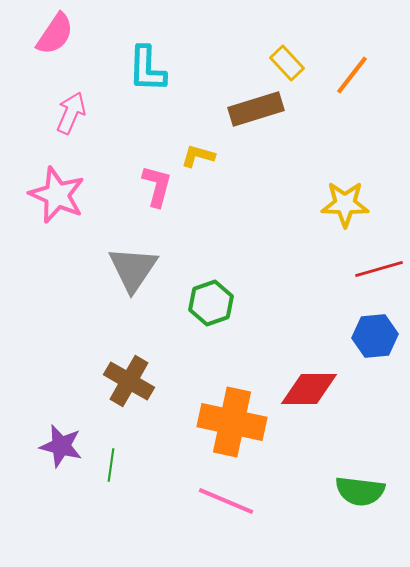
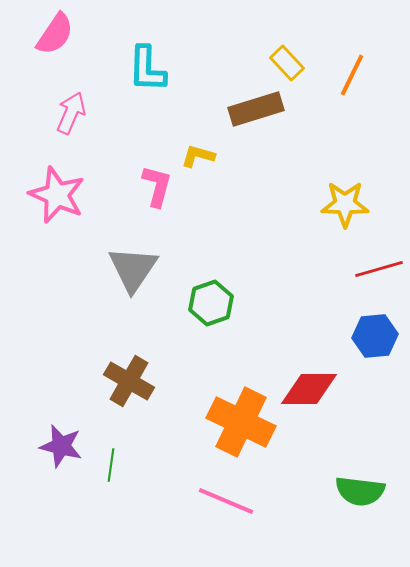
orange line: rotated 12 degrees counterclockwise
orange cross: moved 9 px right; rotated 14 degrees clockwise
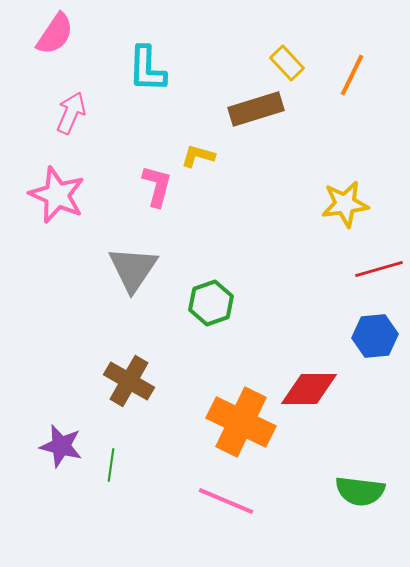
yellow star: rotated 9 degrees counterclockwise
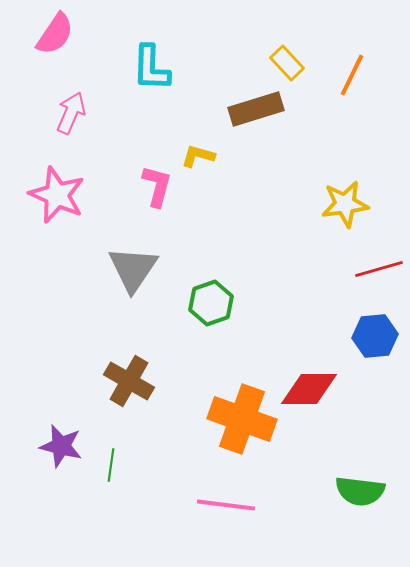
cyan L-shape: moved 4 px right, 1 px up
orange cross: moved 1 px right, 3 px up; rotated 6 degrees counterclockwise
pink line: moved 4 px down; rotated 16 degrees counterclockwise
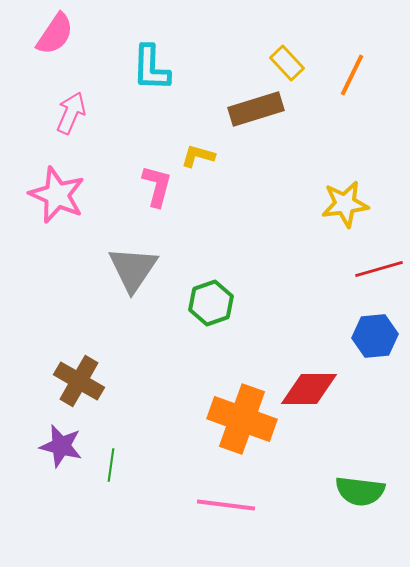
brown cross: moved 50 px left
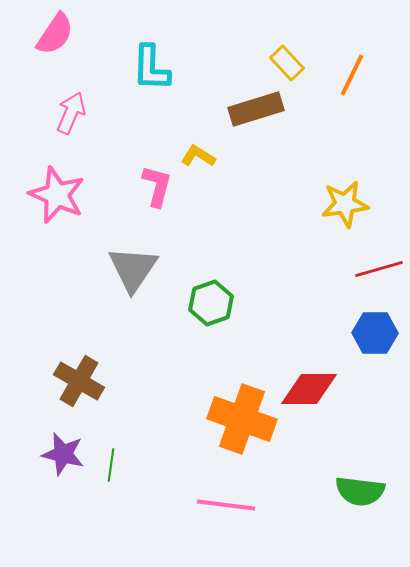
yellow L-shape: rotated 16 degrees clockwise
blue hexagon: moved 3 px up; rotated 6 degrees clockwise
purple star: moved 2 px right, 8 px down
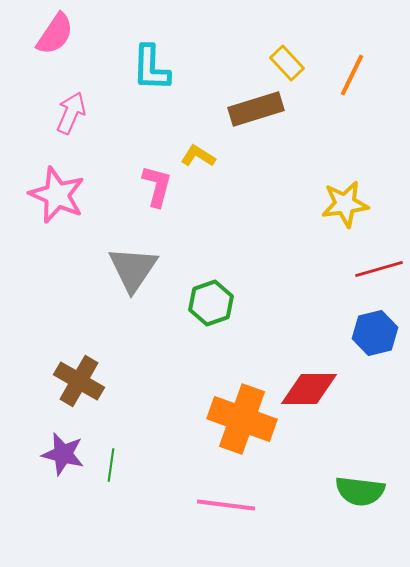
blue hexagon: rotated 15 degrees counterclockwise
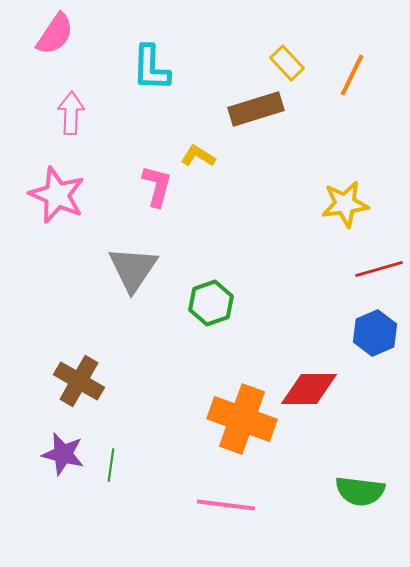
pink arrow: rotated 21 degrees counterclockwise
blue hexagon: rotated 9 degrees counterclockwise
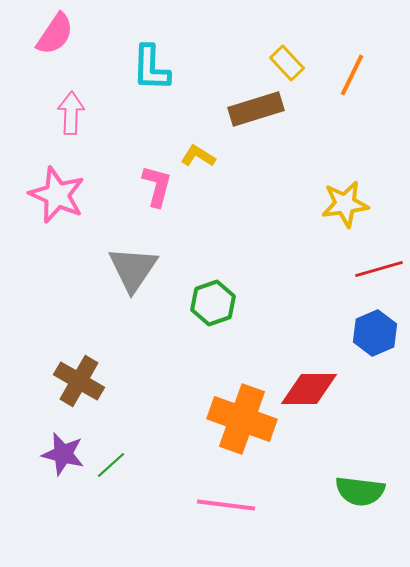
green hexagon: moved 2 px right
green line: rotated 40 degrees clockwise
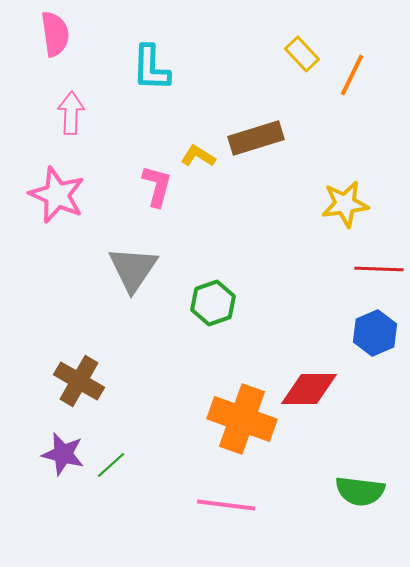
pink semicircle: rotated 42 degrees counterclockwise
yellow rectangle: moved 15 px right, 9 px up
brown rectangle: moved 29 px down
red line: rotated 18 degrees clockwise
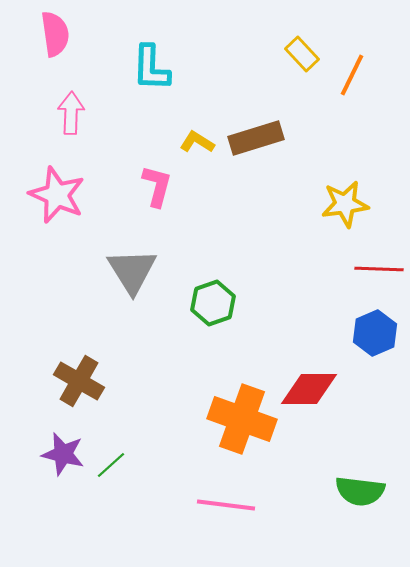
yellow L-shape: moved 1 px left, 14 px up
gray triangle: moved 1 px left, 2 px down; rotated 6 degrees counterclockwise
